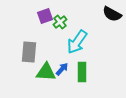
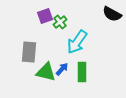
green triangle: rotated 10 degrees clockwise
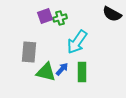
green cross: moved 4 px up; rotated 24 degrees clockwise
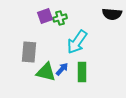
black semicircle: rotated 24 degrees counterclockwise
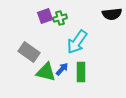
black semicircle: rotated 12 degrees counterclockwise
gray rectangle: rotated 60 degrees counterclockwise
green rectangle: moved 1 px left
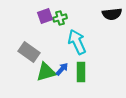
cyan arrow: rotated 120 degrees clockwise
green triangle: rotated 30 degrees counterclockwise
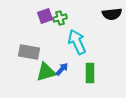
gray rectangle: rotated 25 degrees counterclockwise
green rectangle: moved 9 px right, 1 px down
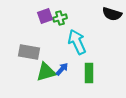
black semicircle: rotated 24 degrees clockwise
green rectangle: moved 1 px left
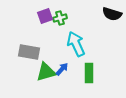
cyan arrow: moved 1 px left, 2 px down
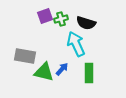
black semicircle: moved 26 px left, 9 px down
green cross: moved 1 px right, 1 px down
gray rectangle: moved 4 px left, 4 px down
green triangle: moved 2 px left; rotated 30 degrees clockwise
